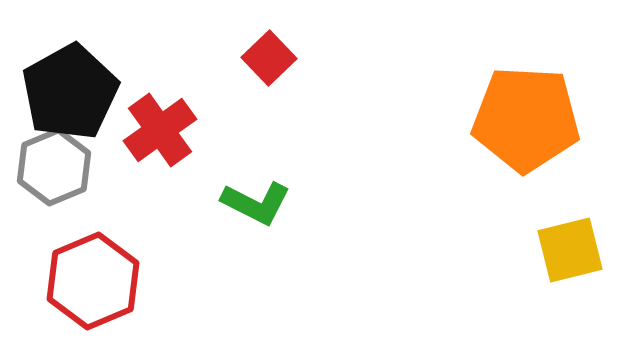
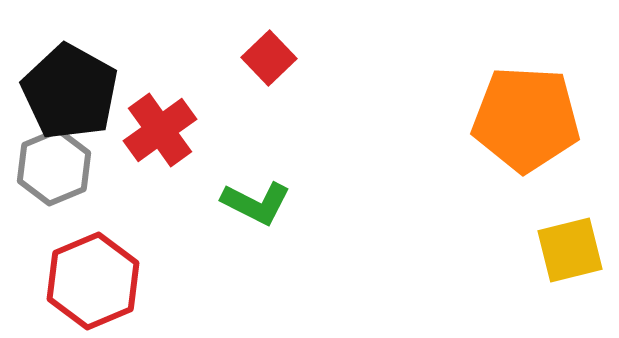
black pentagon: rotated 14 degrees counterclockwise
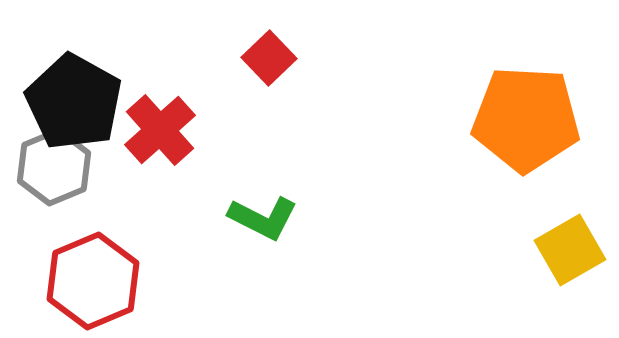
black pentagon: moved 4 px right, 10 px down
red cross: rotated 6 degrees counterclockwise
green L-shape: moved 7 px right, 15 px down
yellow square: rotated 16 degrees counterclockwise
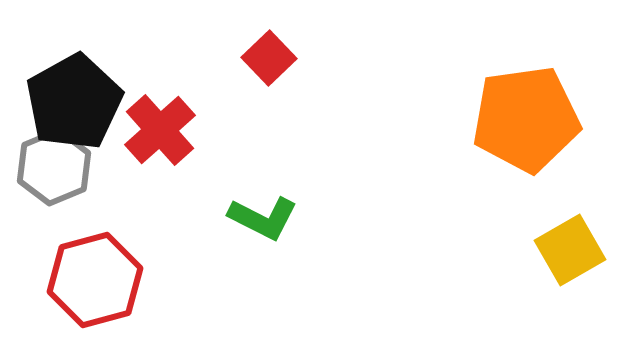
black pentagon: rotated 14 degrees clockwise
orange pentagon: rotated 11 degrees counterclockwise
red hexagon: moved 2 px right, 1 px up; rotated 8 degrees clockwise
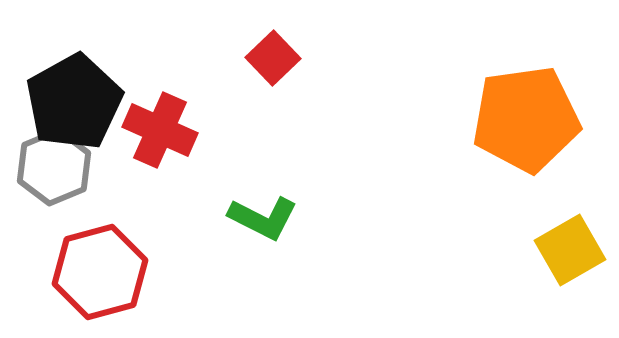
red square: moved 4 px right
red cross: rotated 24 degrees counterclockwise
red hexagon: moved 5 px right, 8 px up
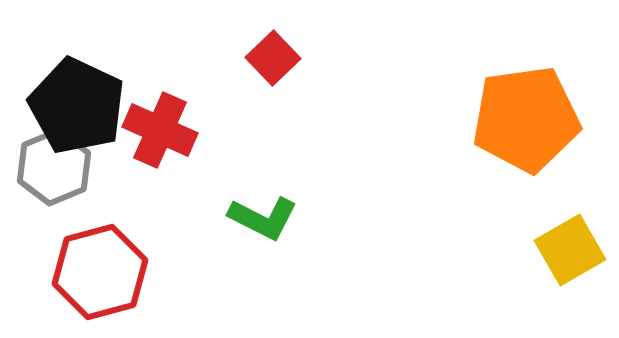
black pentagon: moved 3 px right, 4 px down; rotated 18 degrees counterclockwise
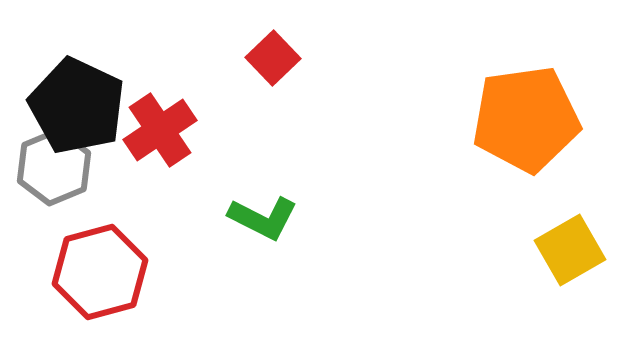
red cross: rotated 32 degrees clockwise
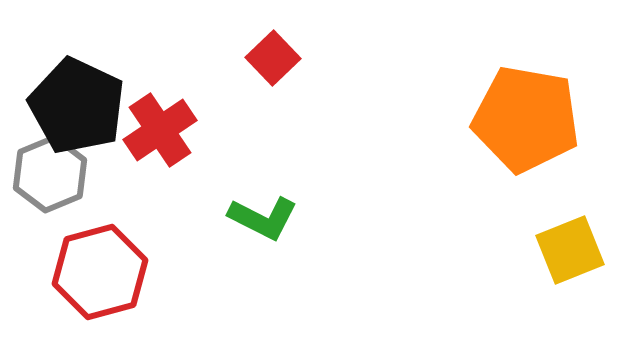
orange pentagon: rotated 18 degrees clockwise
gray hexagon: moved 4 px left, 7 px down
yellow square: rotated 8 degrees clockwise
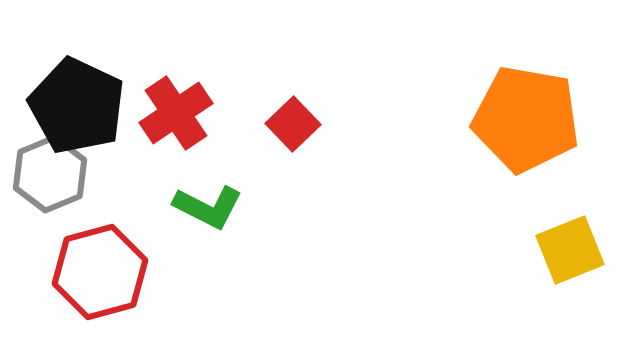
red square: moved 20 px right, 66 px down
red cross: moved 16 px right, 17 px up
green L-shape: moved 55 px left, 11 px up
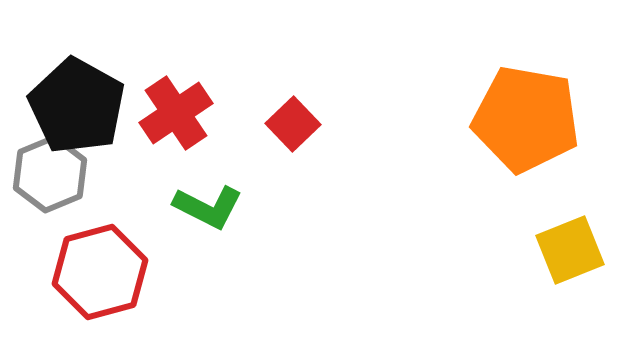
black pentagon: rotated 4 degrees clockwise
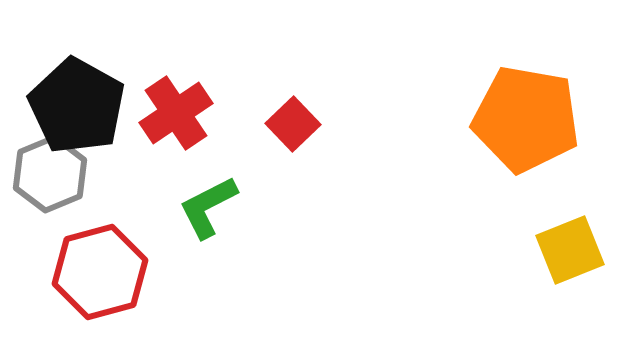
green L-shape: rotated 126 degrees clockwise
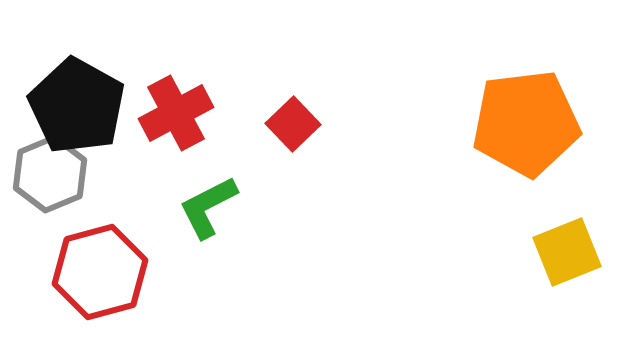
red cross: rotated 6 degrees clockwise
orange pentagon: moved 4 px down; rotated 17 degrees counterclockwise
yellow square: moved 3 px left, 2 px down
